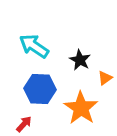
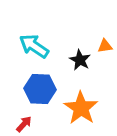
orange triangle: moved 32 px up; rotated 28 degrees clockwise
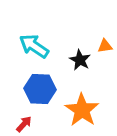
orange star: moved 1 px right, 2 px down
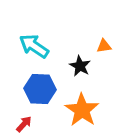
orange triangle: moved 1 px left
black star: moved 6 px down
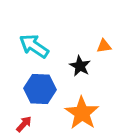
orange star: moved 3 px down
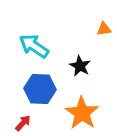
orange triangle: moved 17 px up
red arrow: moved 1 px left, 1 px up
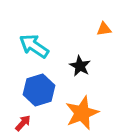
blue hexagon: moved 1 px left, 1 px down; rotated 20 degrees counterclockwise
orange star: rotated 16 degrees clockwise
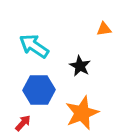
blue hexagon: rotated 16 degrees clockwise
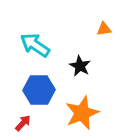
cyan arrow: moved 1 px right, 1 px up
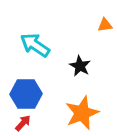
orange triangle: moved 1 px right, 4 px up
blue hexagon: moved 13 px left, 4 px down
